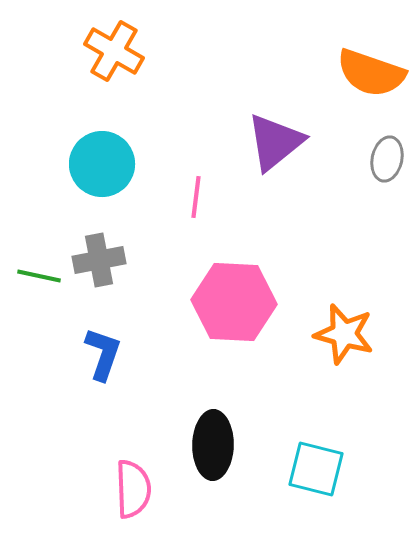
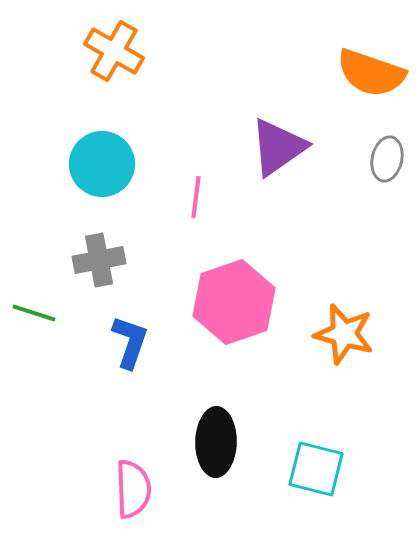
purple triangle: moved 3 px right, 5 px down; rotated 4 degrees clockwise
green line: moved 5 px left, 37 px down; rotated 6 degrees clockwise
pink hexagon: rotated 22 degrees counterclockwise
blue L-shape: moved 27 px right, 12 px up
black ellipse: moved 3 px right, 3 px up
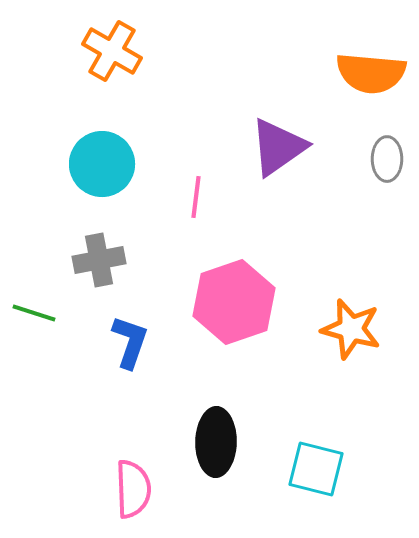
orange cross: moved 2 px left
orange semicircle: rotated 14 degrees counterclockwise
gray ellipse: rotated 12 degrees counterclockwise
orange star: moved 7 px right, 5 px up
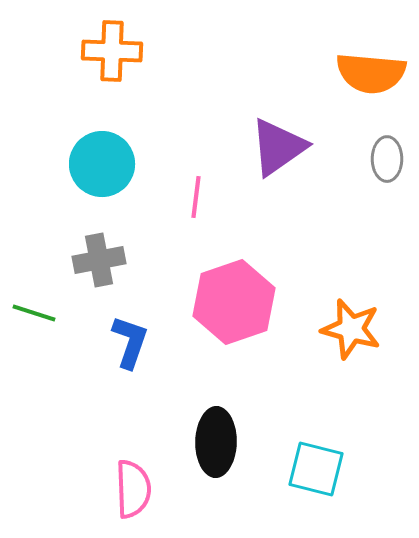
orange cross: rotated 28 degrees counterclockwise
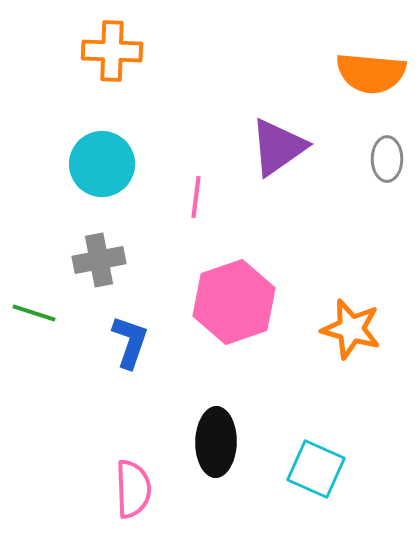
cyan square: rotated 10 degrees clockwise
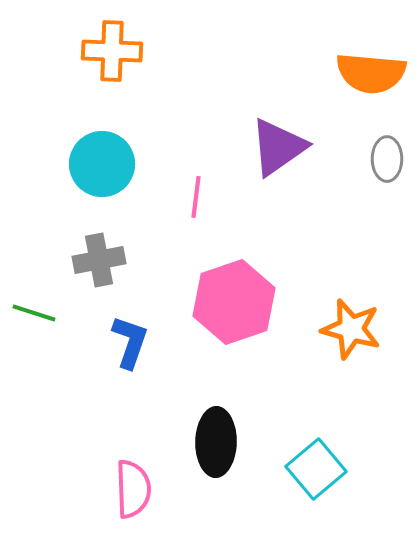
cyan square: rotated 26 degrees clockwise
